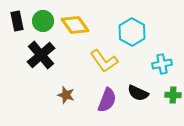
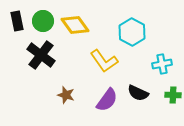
black cross: rotated 12 degrees counterclockwise
purple semicircle: rotated 15 degrees clockwise
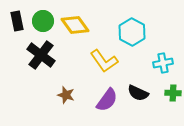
cyan cross: moved 1 px right, 1 px up
green cross: moved 2 px up
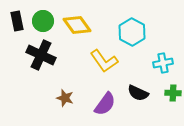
yellow diamond: moved 2 px right
black cross: rotated 12 degrees counterclockwise
brown star: moved 1 px left, 3 px down
purple semicircle: moved 2 px left, 4 px down
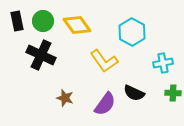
black semicircle: moved 4 px left
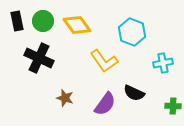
cyan hexagon: rotated 8 degrees counterclockwise
black cross: moved 2 px left, 3 px down
green cross: moved 13 px down
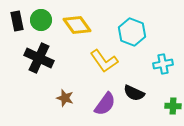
green circle: moved 2 px left, 1 px up
cyan cross: moved 1 px down
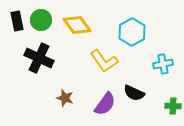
cyan hexagon: rotated 12 degrees clockwise
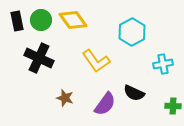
yellow diamond: moved 4 px left, 5 px up
yellow L-shape: moved 8 px left
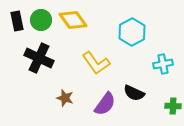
yellow L-shape: moved 2 px down
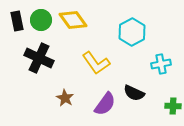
cyan cross: moved 2 px left
brown star: rotated 12 degrees clockwise
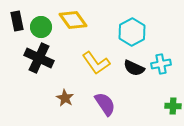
green circle: moved 7 px down
black semicircle: moved 25 px up
purple semicircle: rotated 70 degrees counterclockwise
